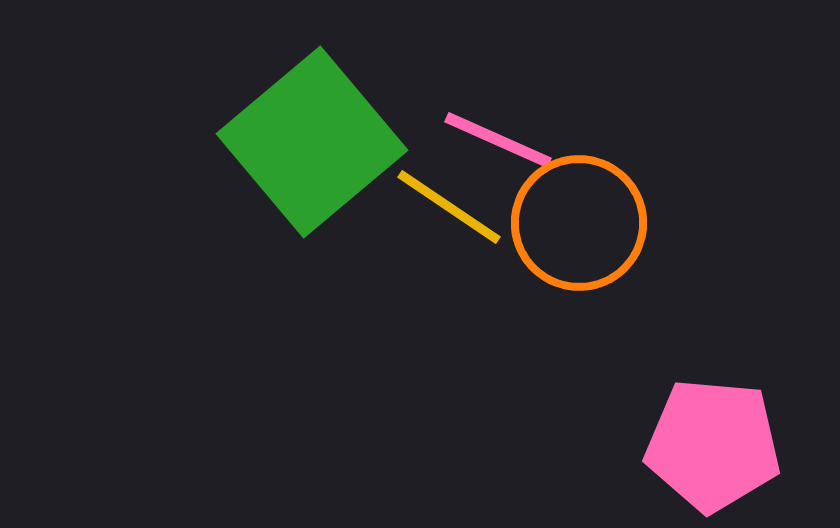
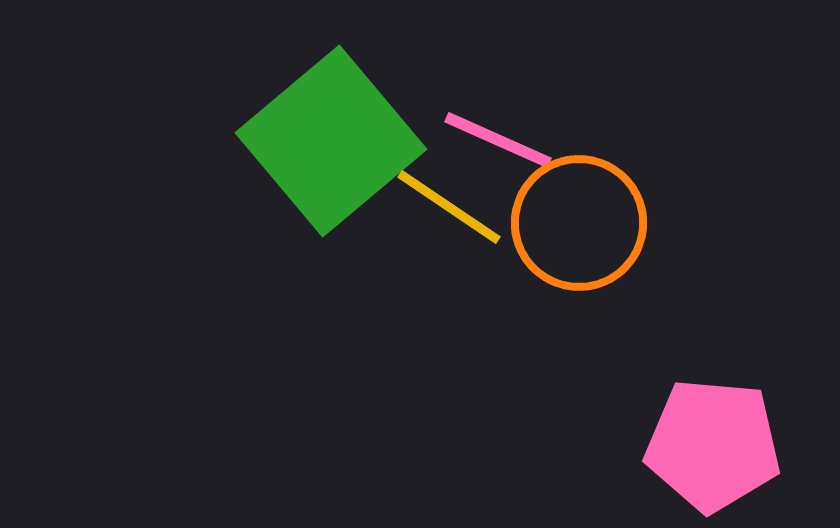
green square: moved 19 px right, 1 px up
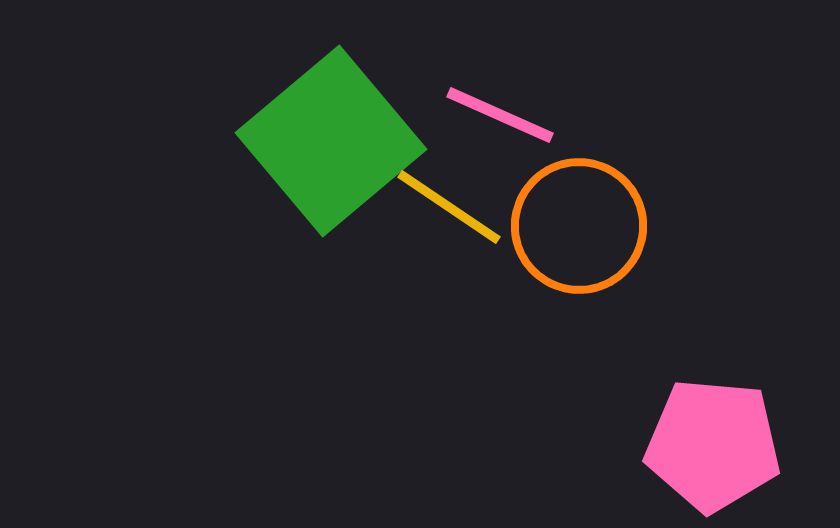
pink line: moved 2 px right, 25 px up
orange circle: moved 3 px down
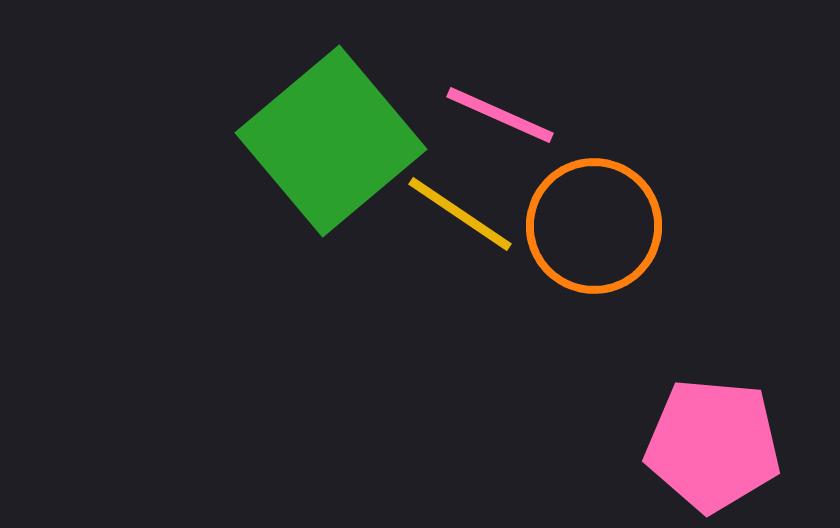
yellow line: moved 11 px right, 7 px down
orange circle: moved 15 px right
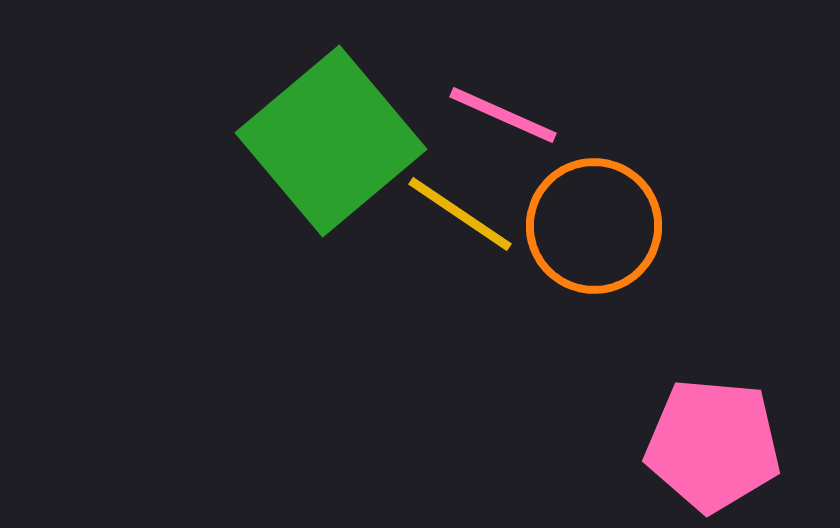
pink line: moved 3 px right
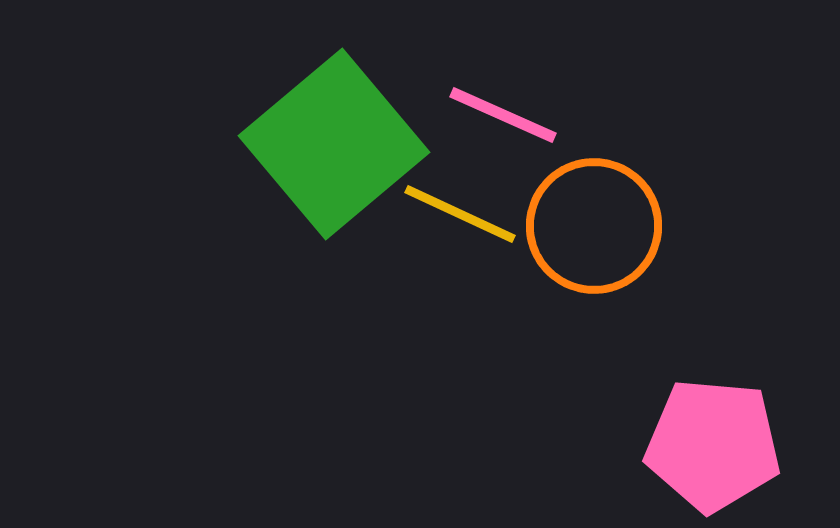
green square: moved 3 px right, 3 px down
yellow line: rotated 9 degrees counterclockwise
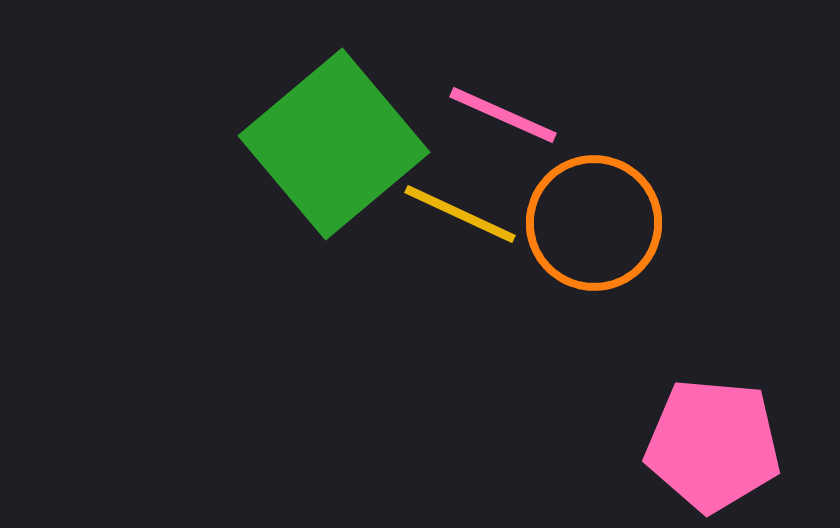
orange circle: moved 3 px up
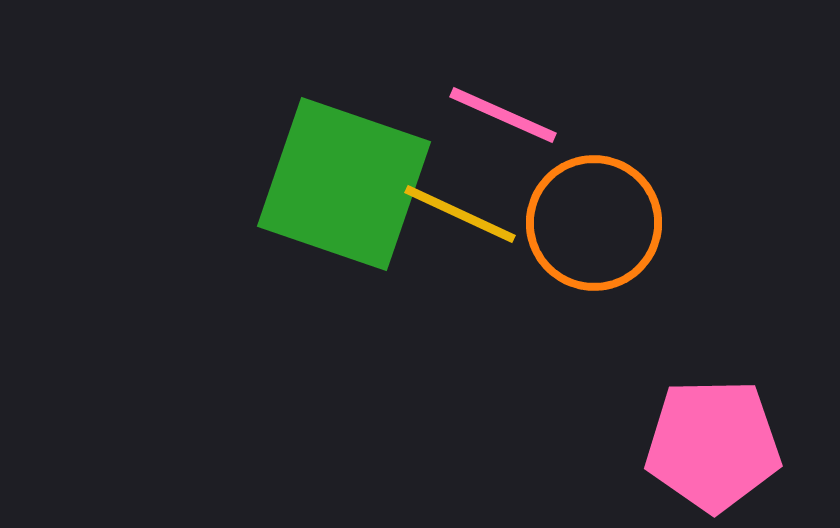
green square: moved 10 px right, 40 px down; rotated 31 degrees counterclockwise
pink pentagon: rotated 6 degrees counterclockwise
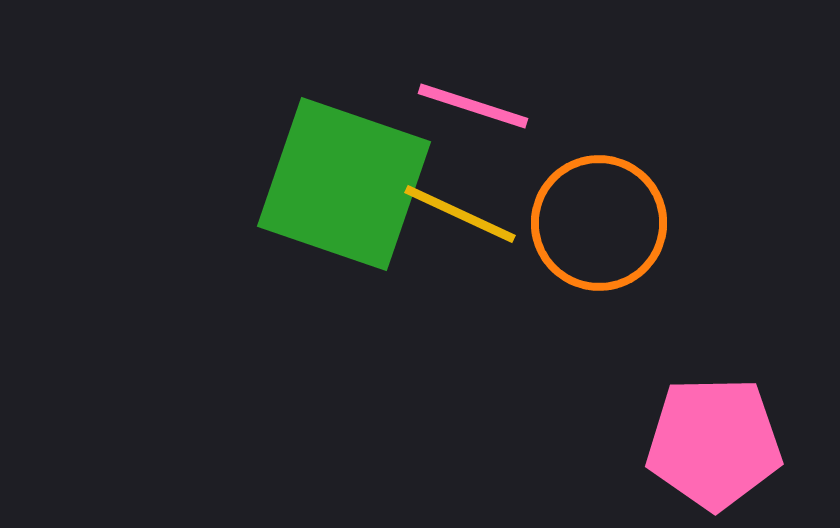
pink line: moved 30 px left, 9 px up; rotated 6 degrees counterclockwise
orange circle: moved 5 px right
pink pentagon: moved 1 px right, 2 px up
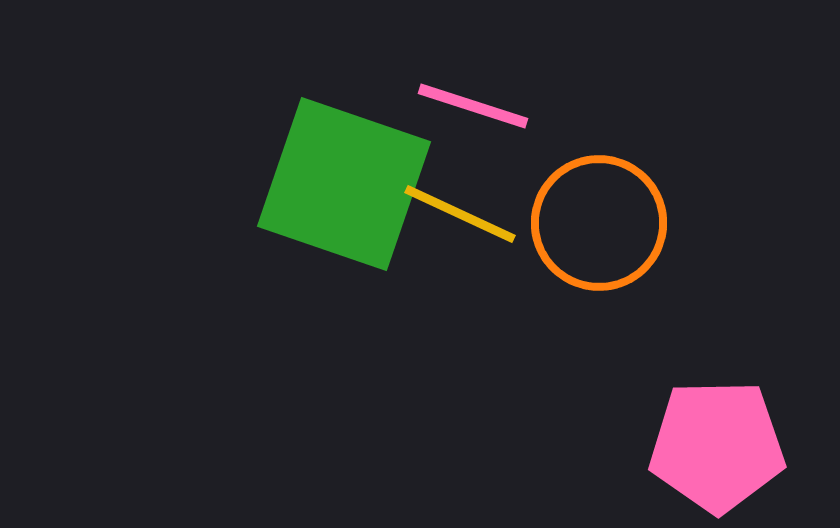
pink pentagon: moved 3 px right, 3 px down
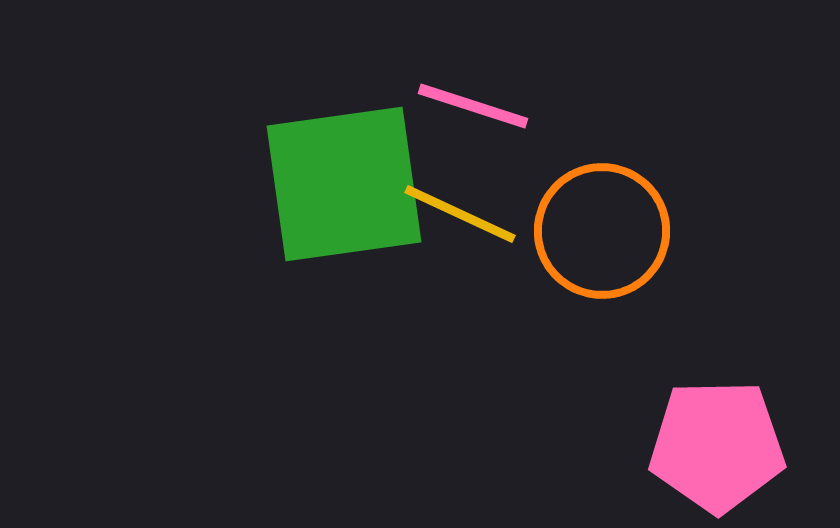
green square: rotated 27 degrees counterclockwise
orange circle: moved 3 px right, 8 px down
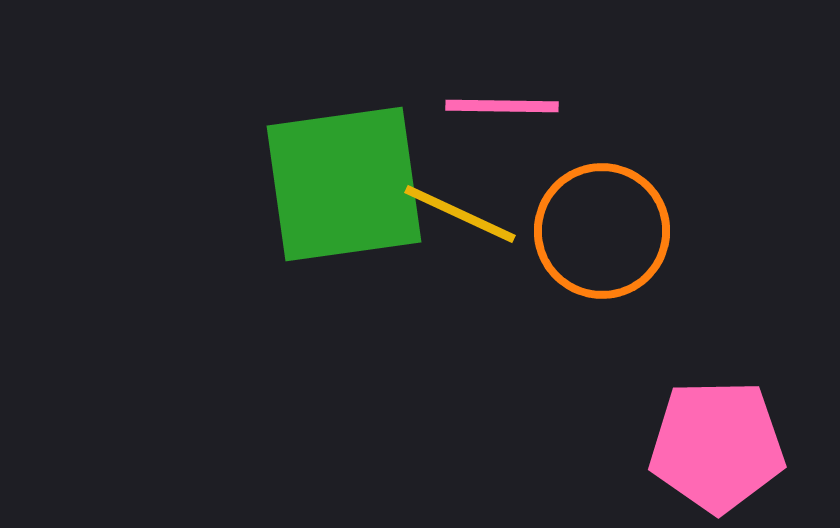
pink line: moved 29 px right; rotated 17 degrees counterclockwise
